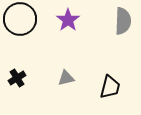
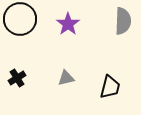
purple star: moved 4 px down
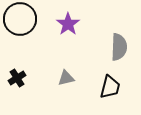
gray semicircle: moved 4 px left, 26 px down
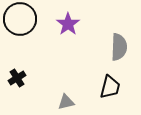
gray triangle: moved 24 px down
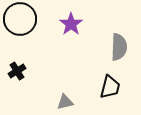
purple star: moved 3 px right
black cross: moved 7 px up
gray triangle: moved 1 px left
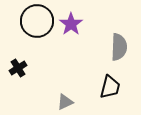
black circle: moved 17 px right, 2 px down
black cross: moved 1 px right, 3 px up
gray triangle: rotated 12 degrees counterclockwise
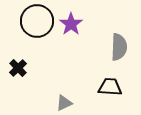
black cross: rotated 12 degrees counterclockwise
black trapezoid: rotated 100 degrees counterclockwise
gray triangle: moved 1 px left, 1 px down
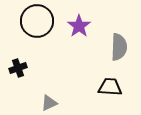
purple star: moved 8 px right, 2 px down
black cross: rotated 24 degrees clockwise
gray triangle: moved 15 px left
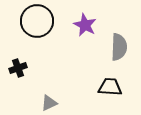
purple star: moved 6 px right, 1 px up; rotated 10 degrees counterclockwise
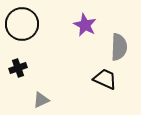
black circle: moved 15 px left, 3 px down
black trapezoid: moved 5 px left, 8 px up; rotated 20 degrees clockwise
gray triangle: moved 8 px left, 3 px up
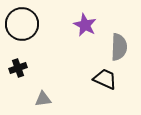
gray triangle: moved 2 px right, 1 px up; rotated 18 degrees clockwise
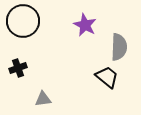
black circle: moved 1 px right, 3 px up
black trapezoid: moved 2 px right, 2 px up; rotated 15 degrees clockwise
